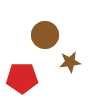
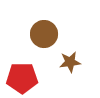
brown circle: moved 1 px left, 1 px up
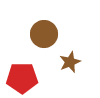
brown star: rotated 15 degrees counterclockwise
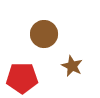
brown star: moved 2 px right, 4 px down; rotated 25 degrees counterclockwise
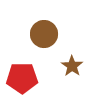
brown star: rotated 10 degrees clockwise
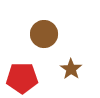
brown star: moved 1 px left, 3 px down
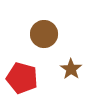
red pentagon: rotated 16 degrees clockwise
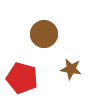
brown star: rotated 25 degrees counterclockwise
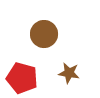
brown star: moved 2 px left, 4 px down
